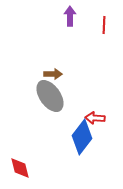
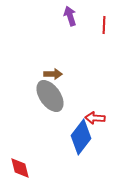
purple arrow: rotated 18 degrees counterclockwise
blue diamond: moved 1 px left
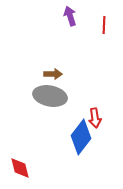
gray ellipse: rotated 44 degrees counterclockwise
red arrow: rotated 102 degrees counterclockwise
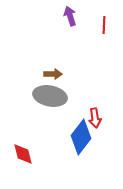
red diamond: moved 3 px right, 14 px up
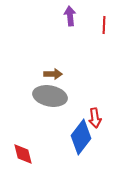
purple arrow: rotated 12 degrees clockwise
